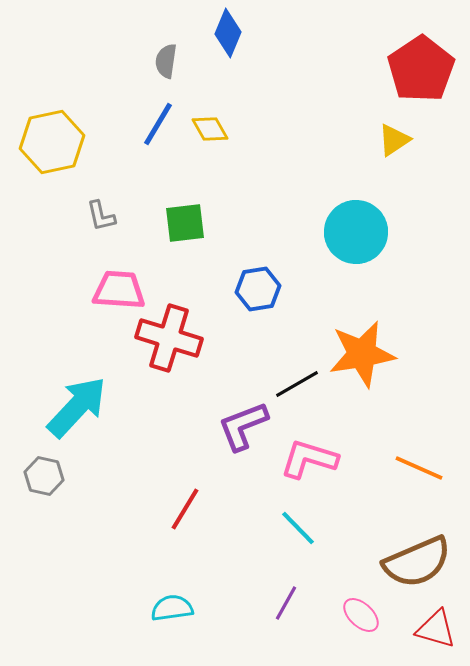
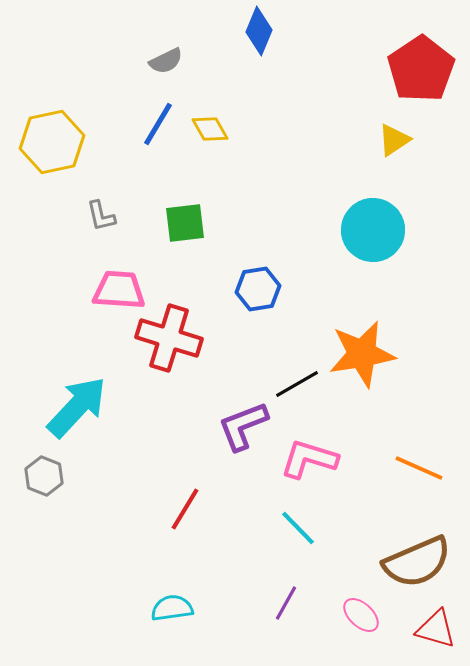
blue diamond: moved 31 px right, 2 px up
gray semicircle: rotated 124 degrees counterclockwise
cyan circle: moved 17 px right, 2 px up
gray hexagon: rotated 9 degrees clockwise
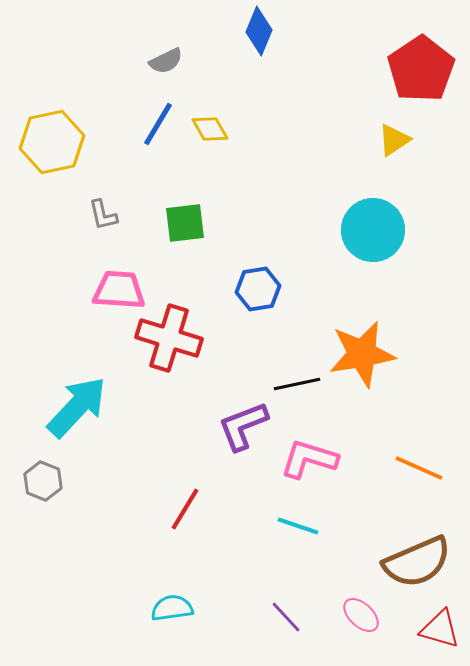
gray L-shape: moved 2 px right, 1 px up
black line: rotated 18 degrees clockwise
gray hexagon: moved 1 px left, 5 px down
cyan line: moved 2 px up; rotated 27 degrees counterclockwise
purple line: moved 14 px down; rotated 72 degrees counterclockwise
red triangle: moved 4 px right
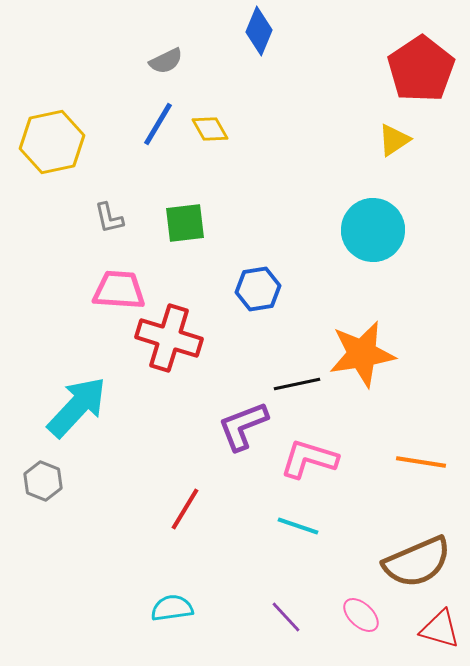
gray L-shape: moved 6 px right, 3 px down
orange line: moved 2 px right, 6 px up; rotated 15 degrees counterclockwise
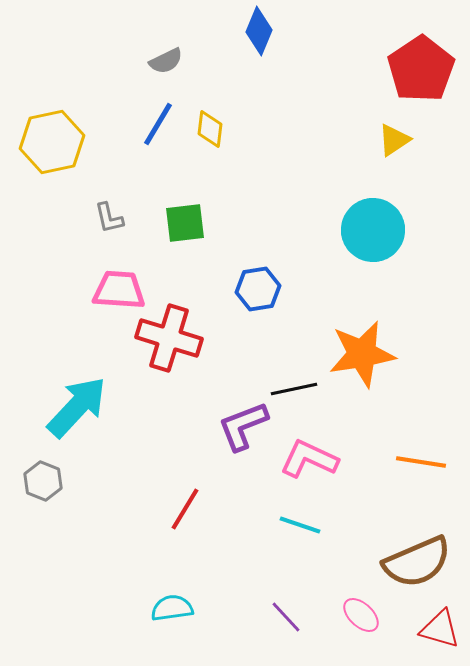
yellow diamond: rotated 36 degrees clockwise
black line: moved 3 px left, 5 px down
pink L-shape: rotated 8 degrees clockwise
cyan line: moved 2 px right, 1 px up
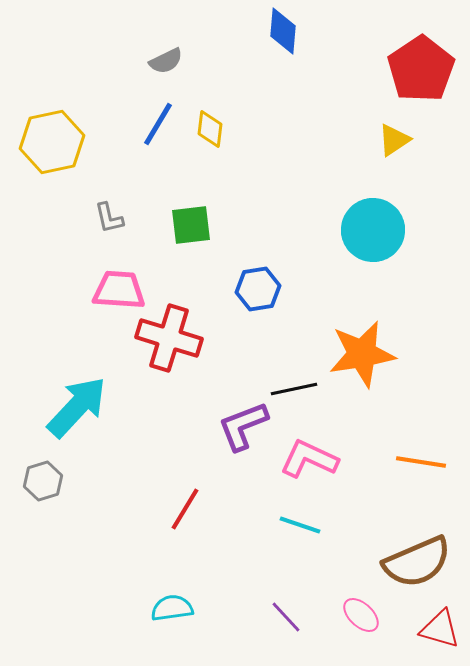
blue diamond: moved 24 px right; rotated 18 degrees counterclockwise
green square: moved 6 px right, 2 px down
gray hexagon: rotated 21 degrees clockwise
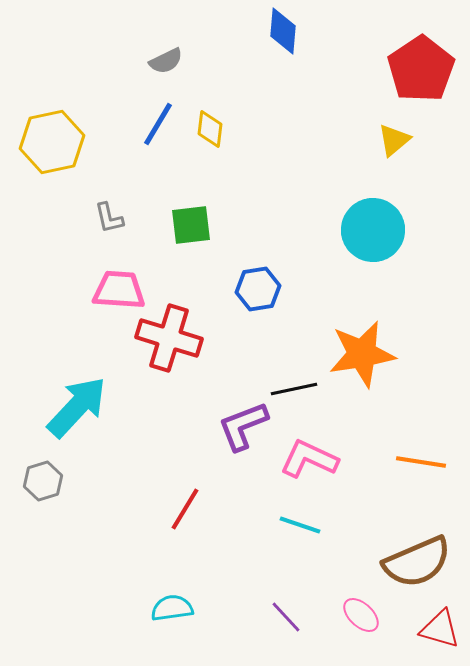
yellow triangle: rotated 6 degrees counterclockwise
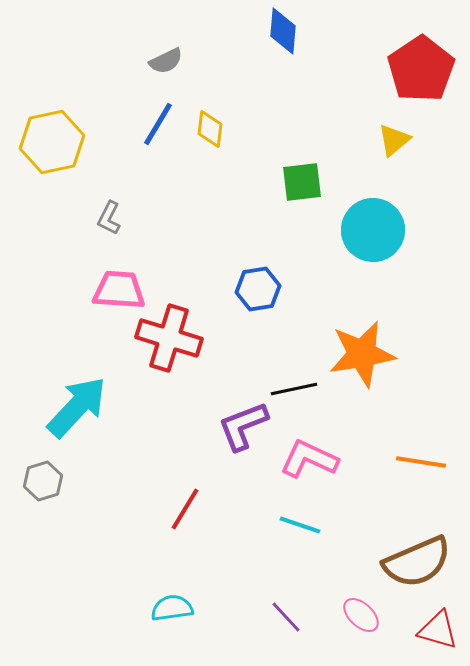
gray L-shape: rotated 40 degrees clockwise
green square: moved 111 px right, 43 px up
red triangle: moved 2 px left, 1 px down
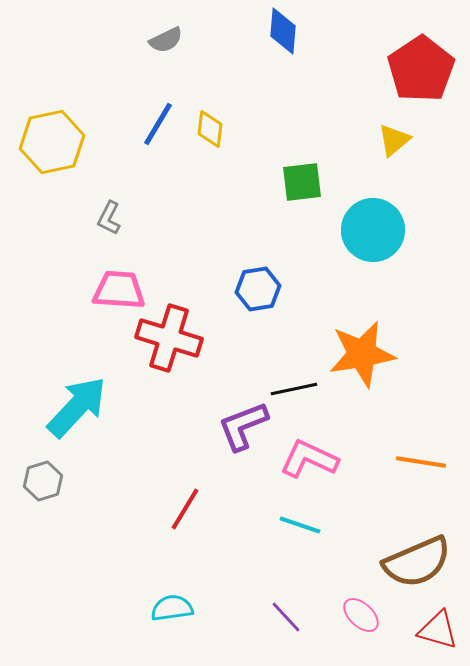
gray semicircle: moved 21 px up
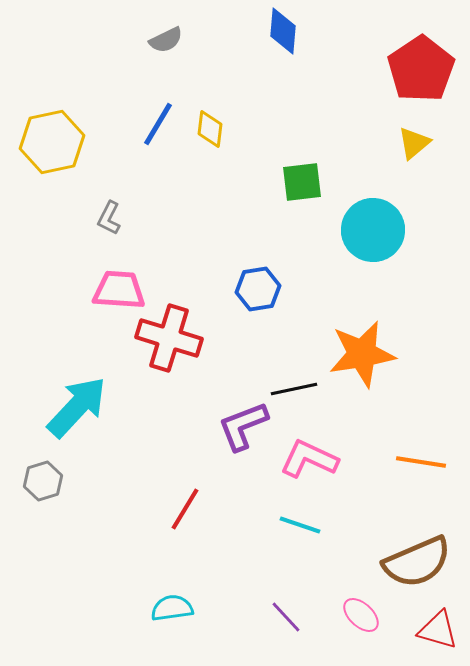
yellow triangle: moved 20 px right, 3 px down
